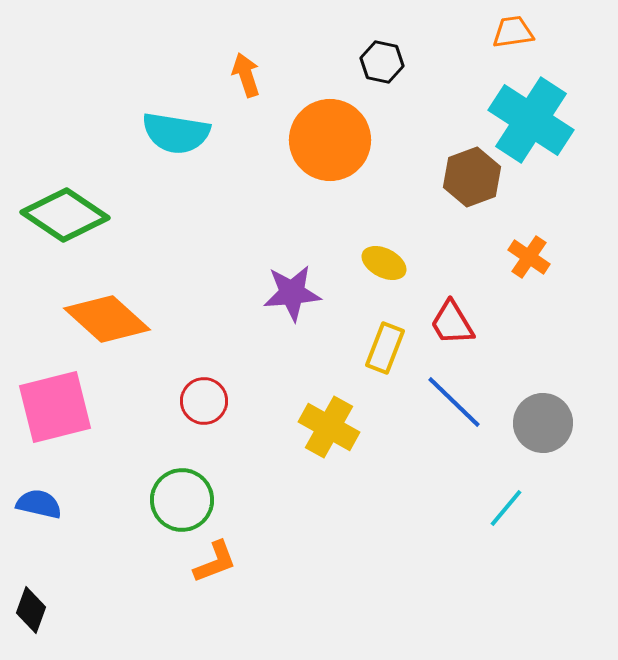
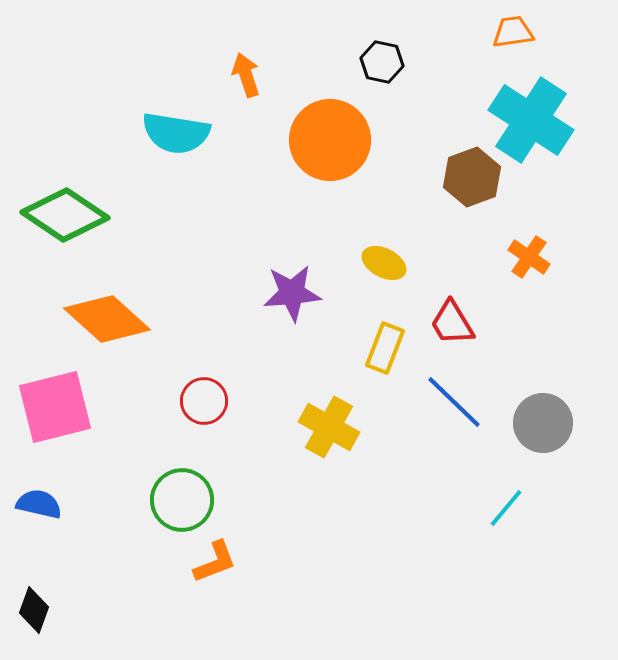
black diamond: moved 3 px right
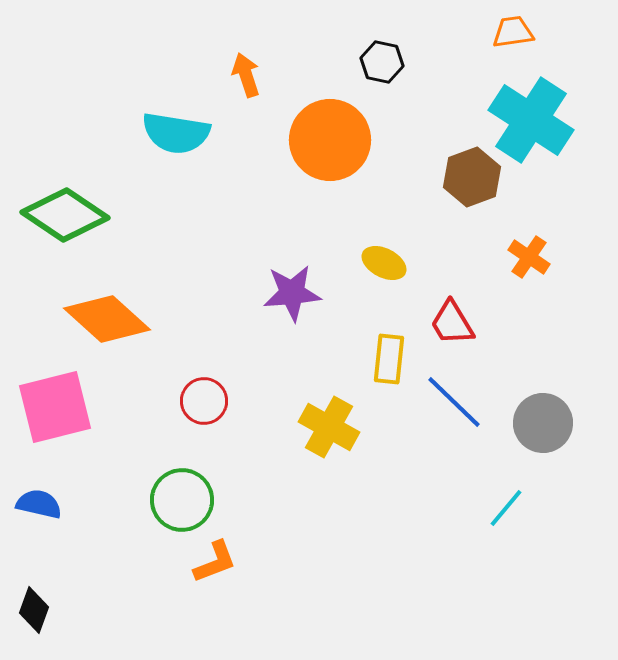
yellow rectangle: moved 4 px right, 11 px down; rotated 15 degrees counterclockwise
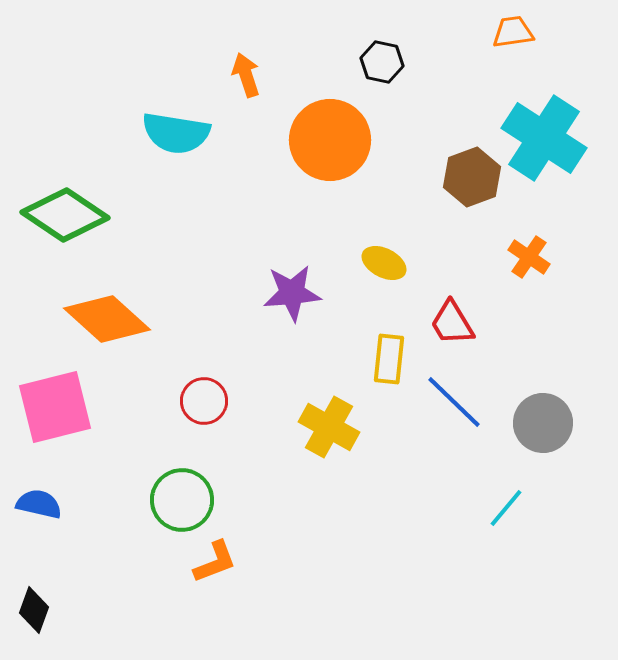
cyan cross: moved 13 px right, 18 px down
